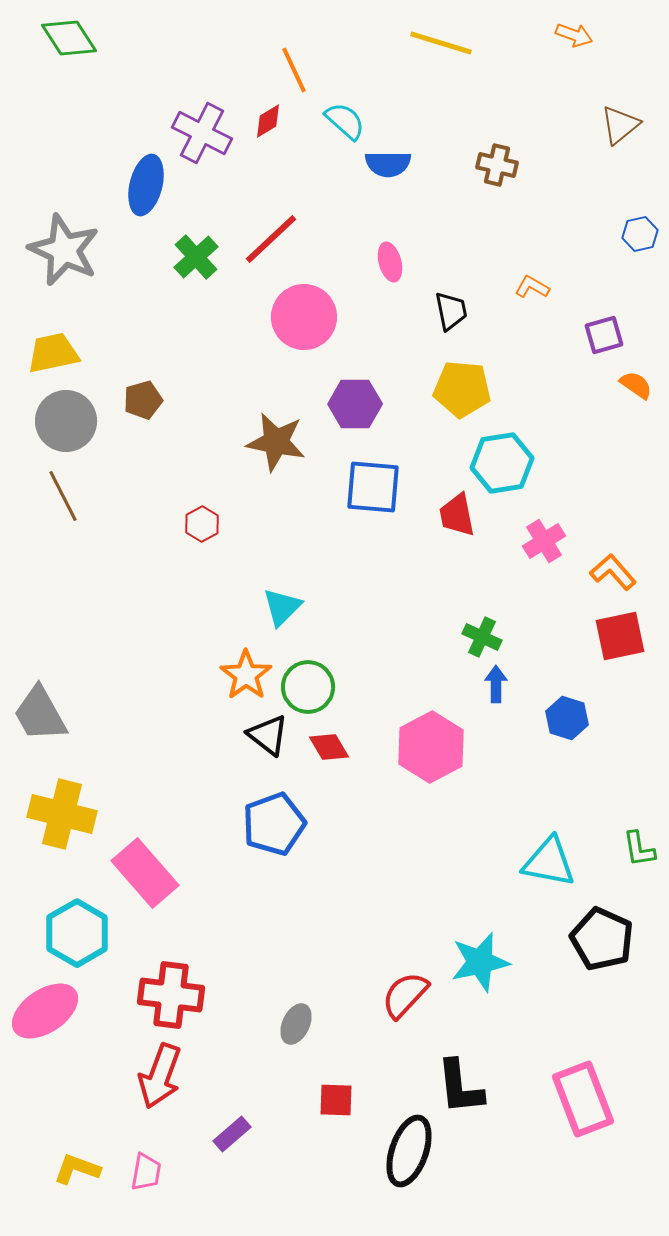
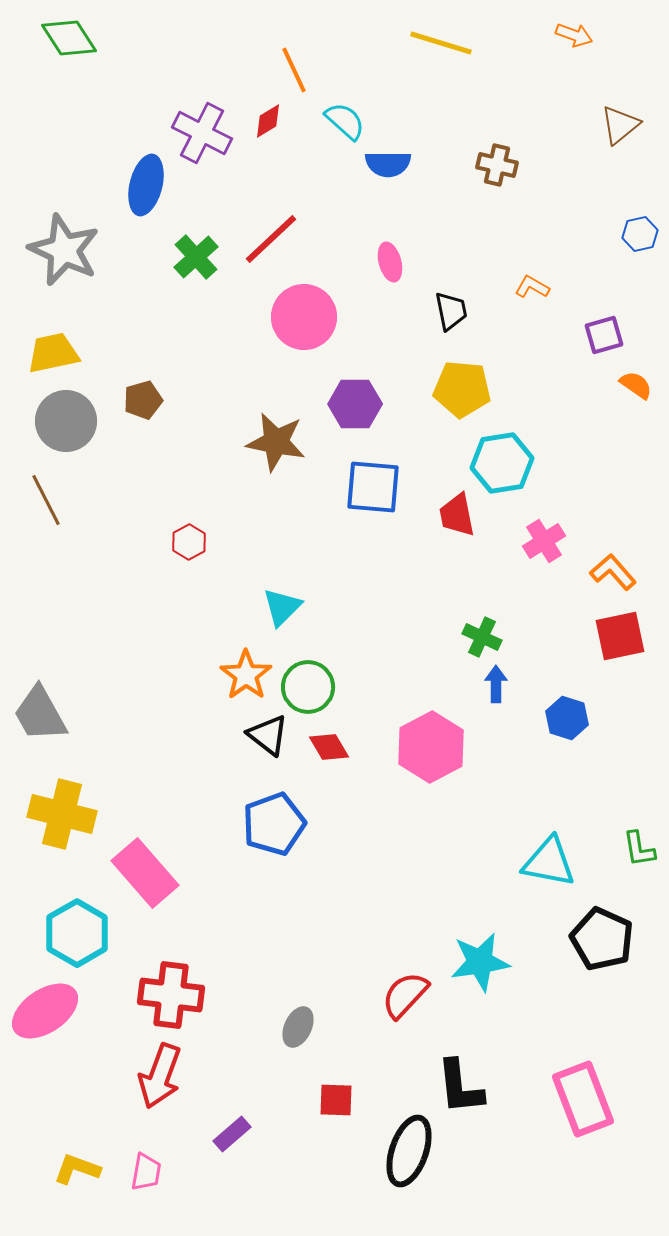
brown line at (63, 496): moved 17 px left, 4 px down
red hexagon at (202, 524): moved 13 px left, 18 px down
cyan star at (480, 962): rotated 4 degrees clockwise
gray ellipse at (296, 1024): moved 2 px right, 3 px down
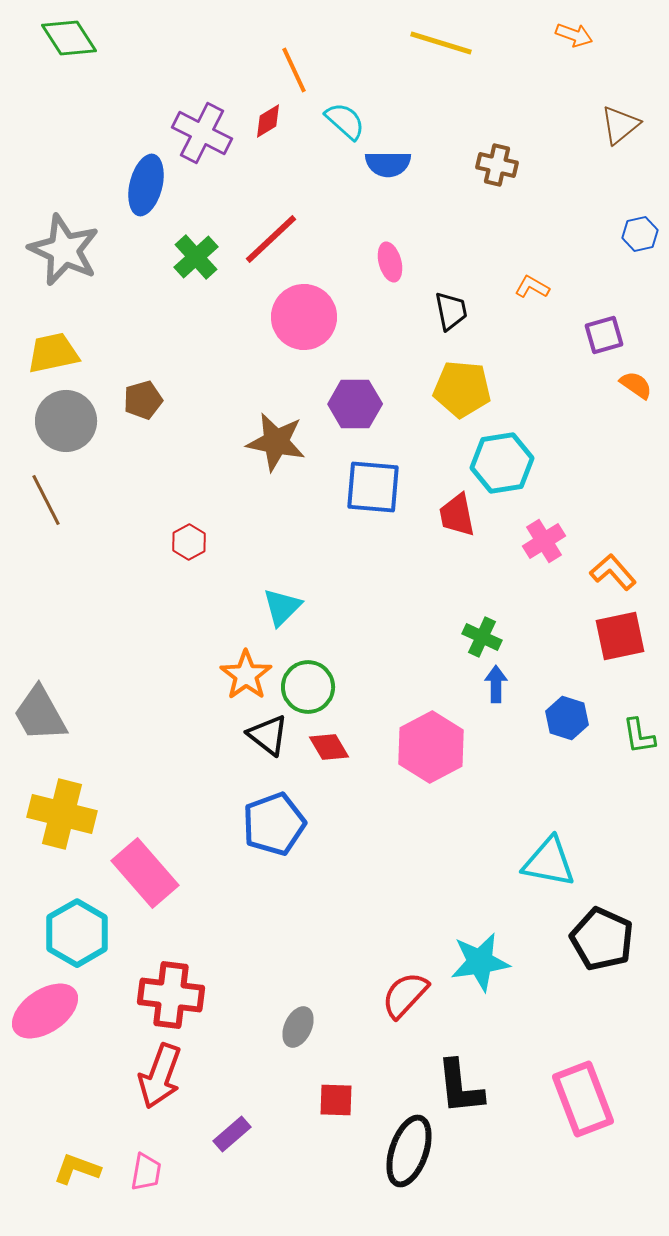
green L-shape at (639, 849): moved 113 px up
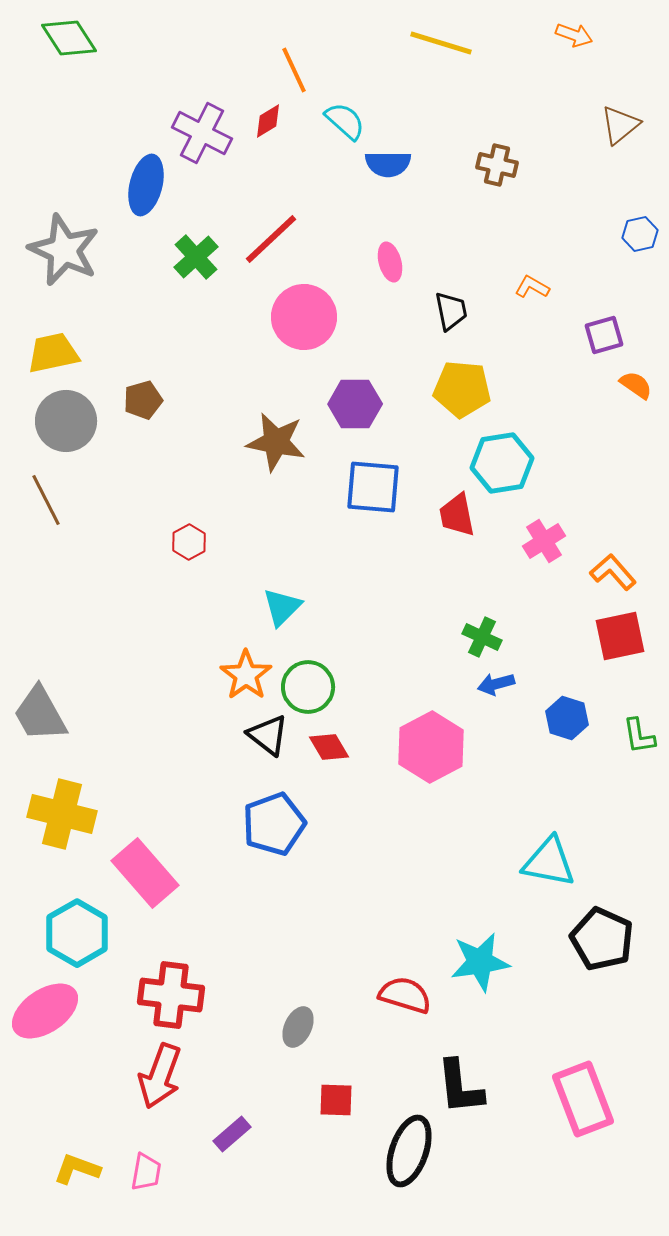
blue arrow at (496, 684): rotated 105 degrees counterclockwise
red semicircle at (405, 995): rotated 64 degrees clockwise
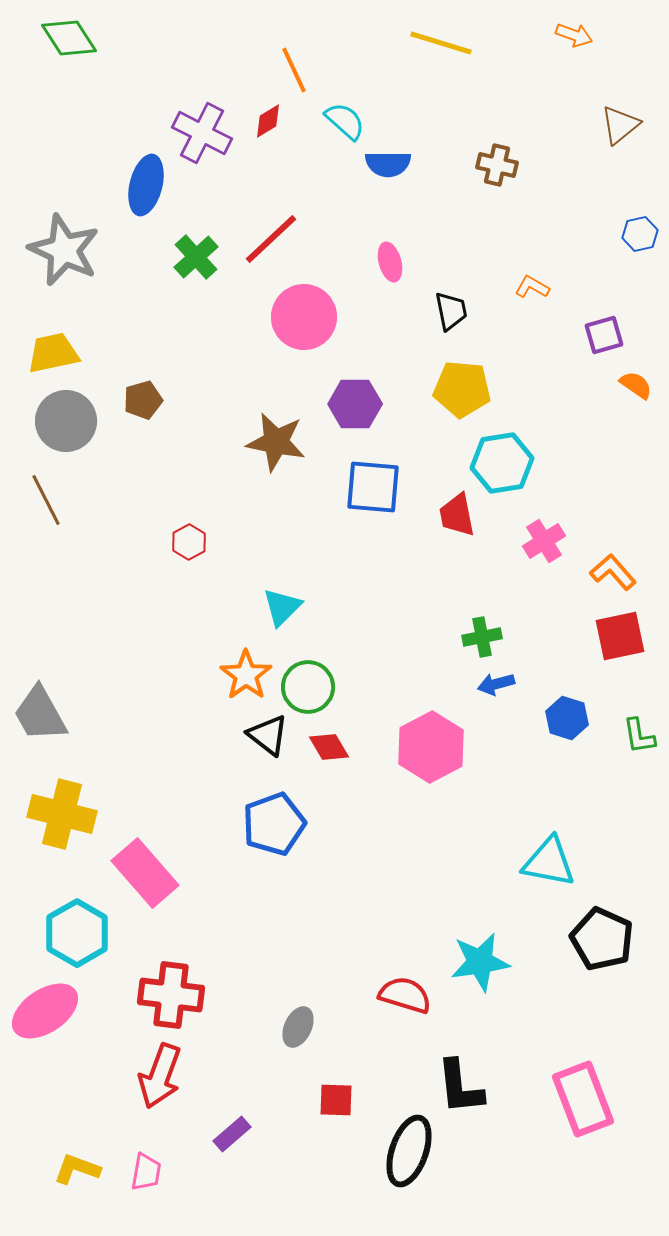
green cross at (482, 637): rotated 36 degrees counterclockwise
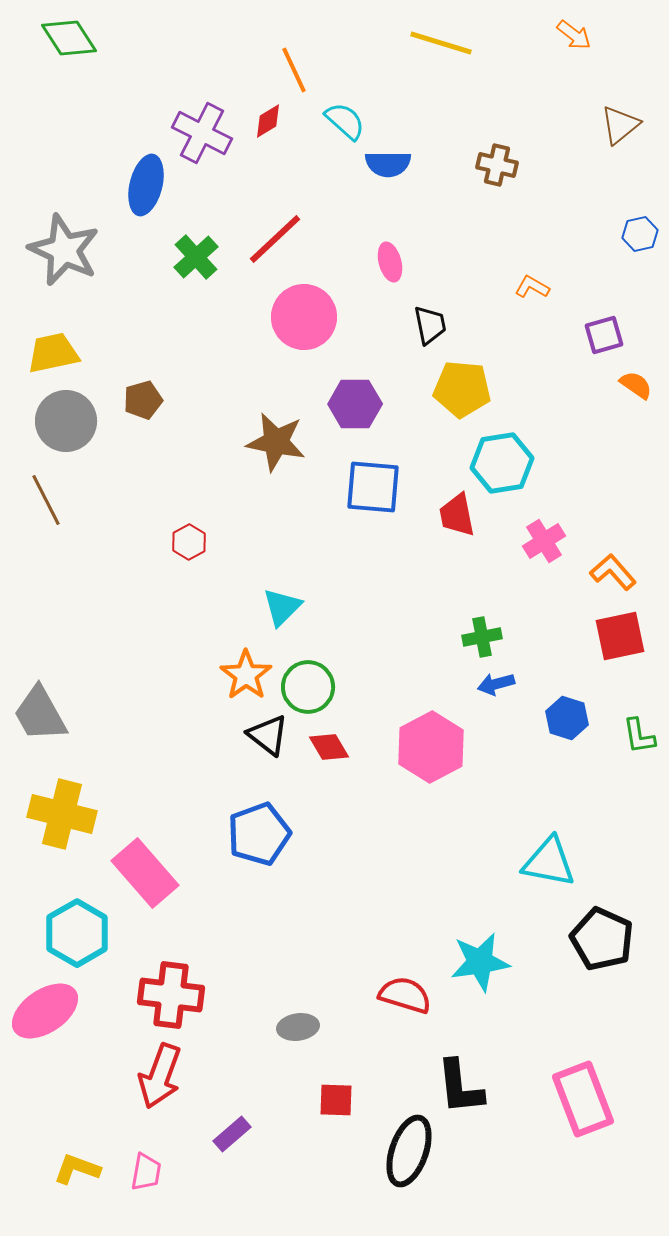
orange arrow at (574, 35): rotated 18 degrees clockwise
red line at (271, 239): moved 4 px right
black trapezoid at (451, 311): moved 21 px left, 14 px down
blue pentagon at (274, 824): moved 15 px left, 10 px down
gray ellipse at (298, 1027): rotated 57 degrees clockwise
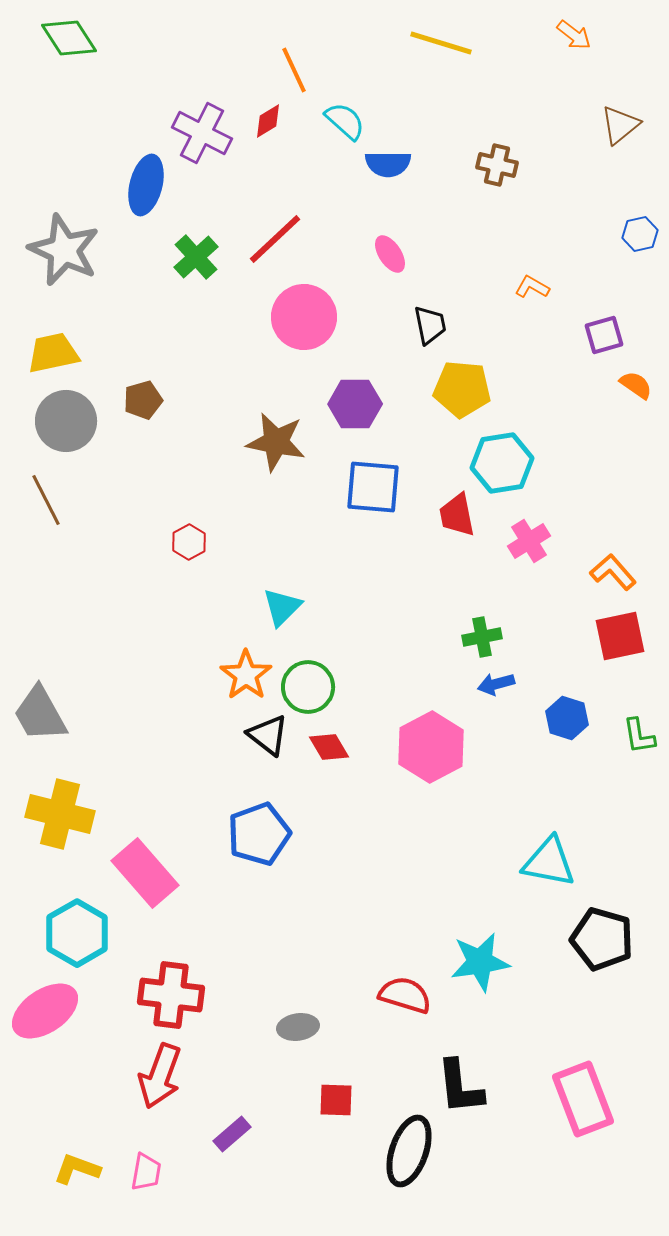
pink ellipse at (390, 262): moved 8 px up; rotated 18 degrees counterclockwise
pink cross at (544, 541): moved 15 px left
yellow cross at (62, 814): moved 2 px left
black pentagon at (602, 939): rotated 8 degrees counterclockwise
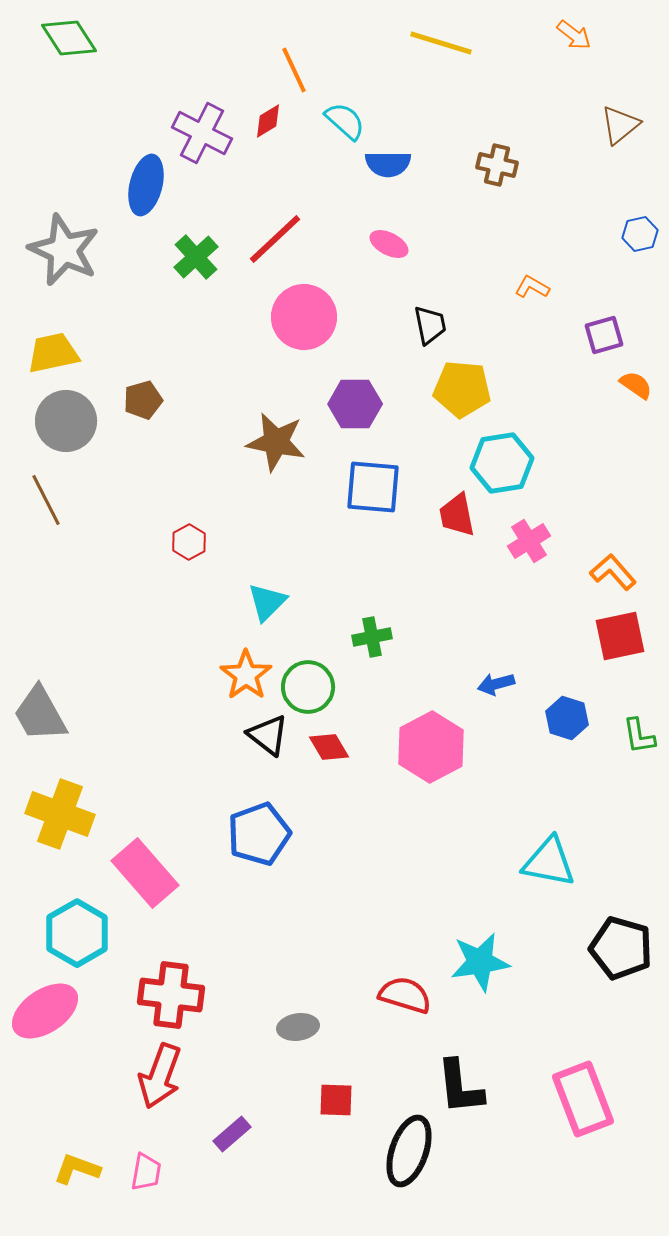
pink ellipse at (390, 254): moved 1 px left, 10 px up; rotated 30 degrees counterclockwise
cyan triangle at (282, 607): moved 15 px left, 5 px up
green cross at (482, 637): moved 110 px left
yellow cross at (60, 814): rotated 6 degrees clockwise
black pentagon at (602, 939): moved 19 px right, 9 px down
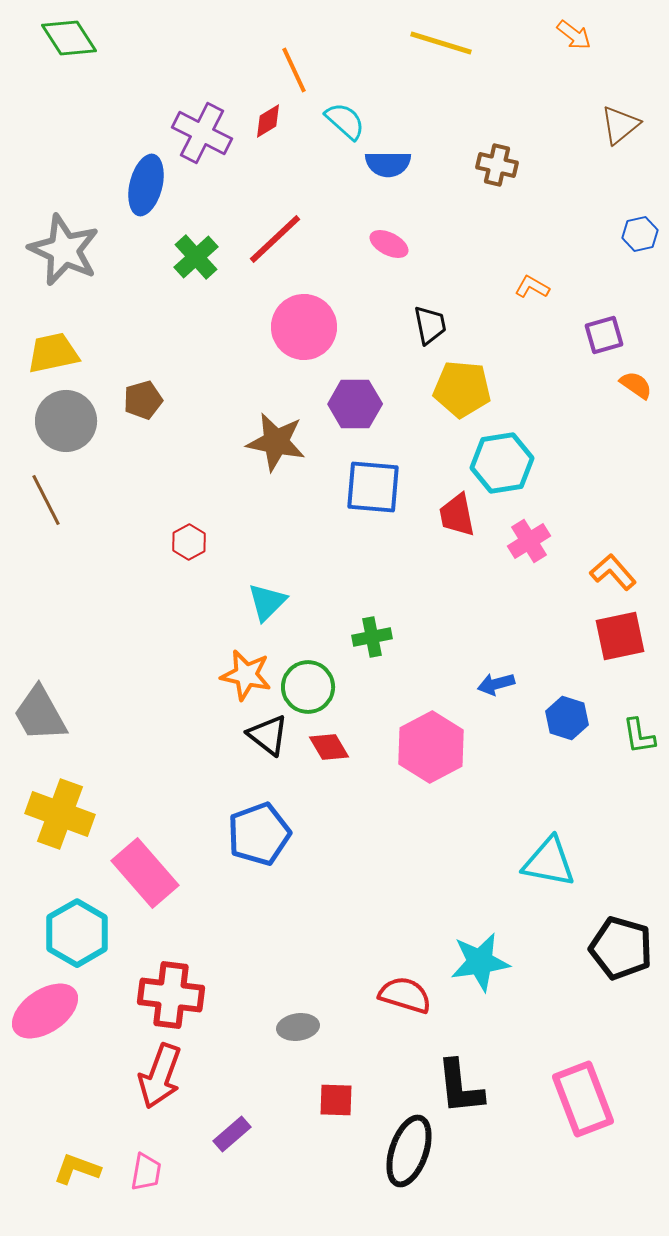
pink circle at (304, 317): moved 10 px down
orange star at (246, 675): rotated 24 degrees counterclockwise
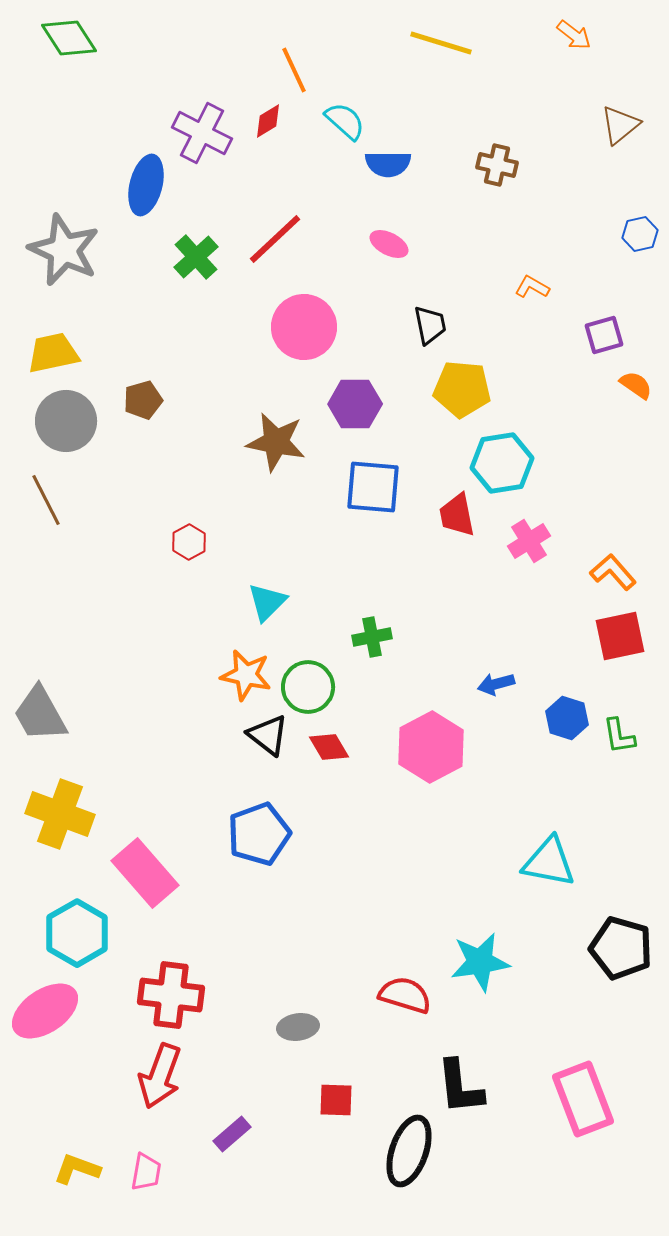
green L-shape at (639, 736): moved 20 px left
